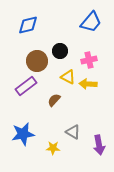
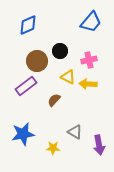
blue diamond: rotated 10 degrees counterclockwise
gray triangle: moved 2 px right
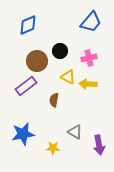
pink cross: moved 2 px up
brown semicircle: rotated 32 degrees counterclockwise
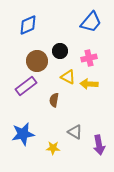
yellow arrow: moved 1 px right
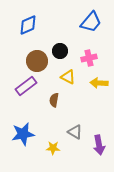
yellow arrow: moved 10 px right, 1 px up
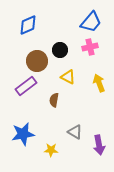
black circle: moved 1 px up
pink cross: moved 1 px right, 11 px up
yellow arrow: rotated 66 degrees clockwise
yellow star: moved 2 px left, 2 px down
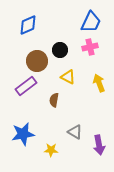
blue trapezoid: rotated 15 degrees counterclockwise
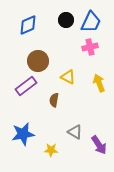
black circle: moved 6 px right, 30 px up
brown circle: moved 1 px right
purple arrow: rotated 24 degrees counterclockwise
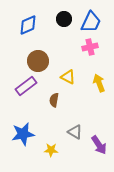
black circle: moved 2 px left, 1 px up
